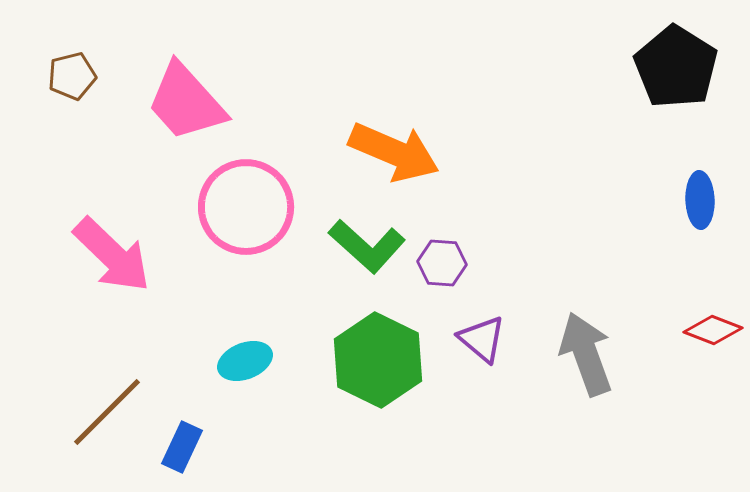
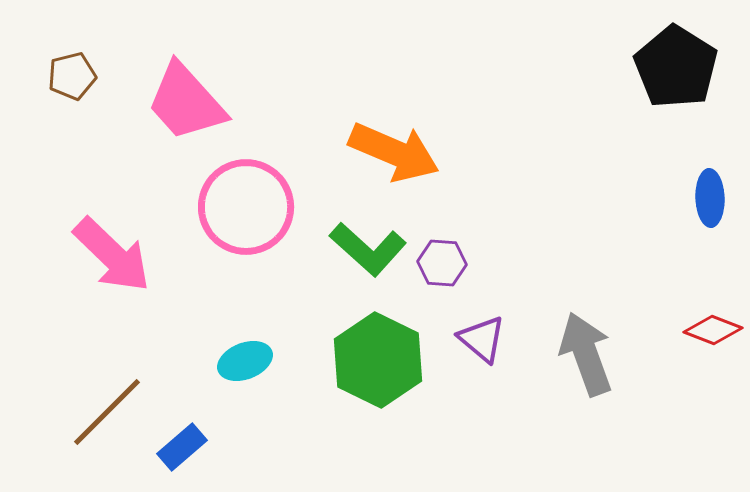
blue ellipse: moved 10 px right, 2 px up
green L-shape: moved 1 px right, 3 px down
blue rectangle: rotated 24 degrees clockwise
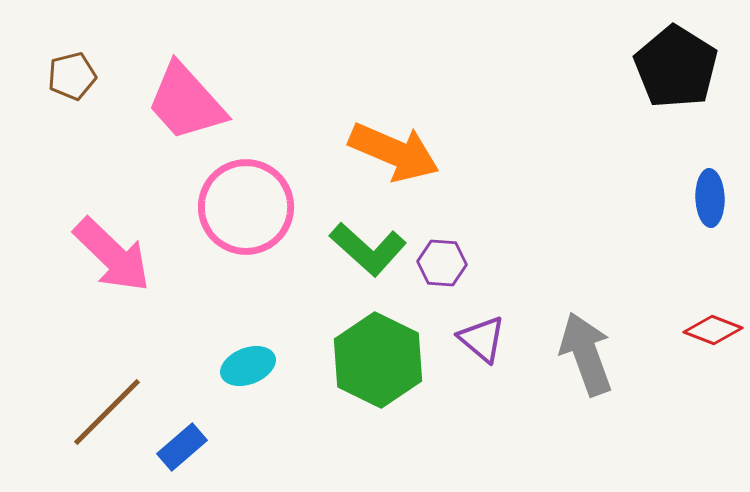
cyan ellipse: moved 3 px right, 5 px down
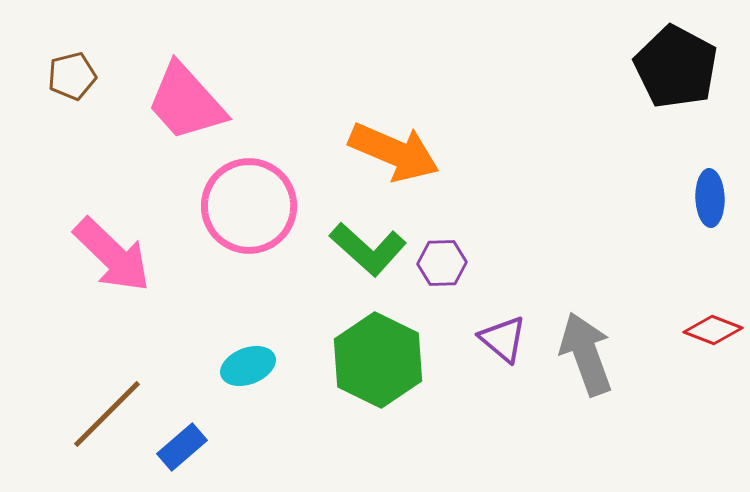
black pentagon: rotated 4 degrees counterclockwise
pink circle: moved 3 px right, 1 px up
purple hexagon: rotated 6 degrees counterclockwise
purple triangle: moved 21 px right
brown line: moved 2 px down
